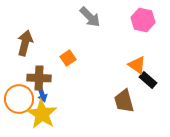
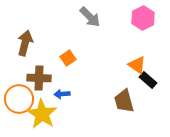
pink hexagon: moved 2 px up; rotated 20 degrees clockwise
blue arrow: moved 20 px right; rotated 105 degrees clockwise
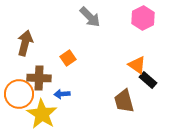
orange circle: moved 5 px up
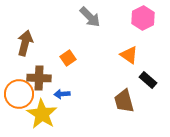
orange triangle: moved 8 px left, 10 px up
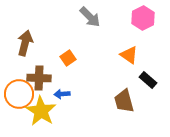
yellow star: moved 1 px left, 3 px up
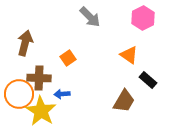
brown trapezoid: rotated 135 degrees counterclockwise
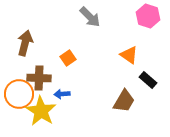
pink hexagon: moved 5 px right, 2 px up; rotated 15 degrees counterclockwise
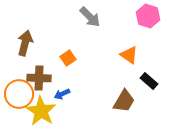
black rectangle: moved 1 px right, 1 px down
blue arrow: rotated 21 degrees counterclockwise
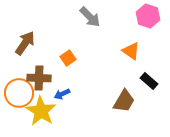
brown arrow: rotated 20 degrees clockwise
orange triangle: moved 2 px right, 4 px up
orange circle: moved 1 px up
